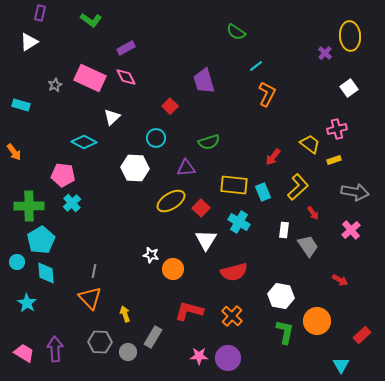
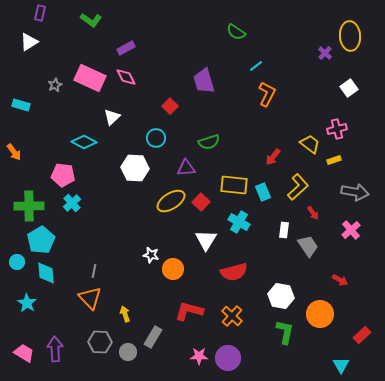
red square at (201, 208): moved 6 px up
orange circle at (317, 321): moved 3 px right, 7 px up
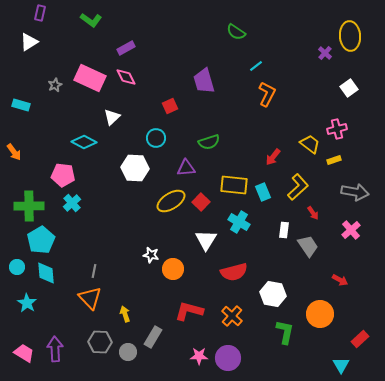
red square at (170, 106): rotated 21 degrees clockwise
cyan circle at (17, 262): moved 5 px down
white hexagon at (281, 296): moved 8 px left, 2 px up
red rectangle at (362, 335): moved 2 px left, 4 px down
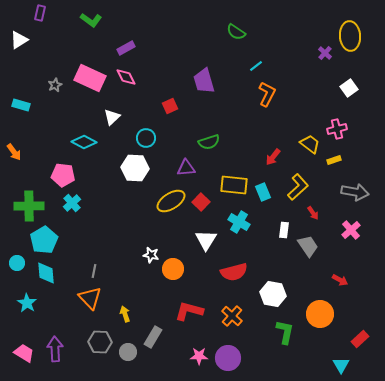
white triangle at (29, 42): moved 10 px left, 2 px up
cyan circle at (156, 138): moved 10 px left
cyan pentagon at (41, 240): moved 3 px right
cyan circle at (17, 267): moved 4 px up
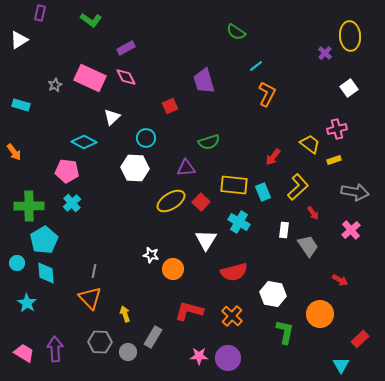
pink pentagon at (63, 175): moved 4 px right, 4 px up
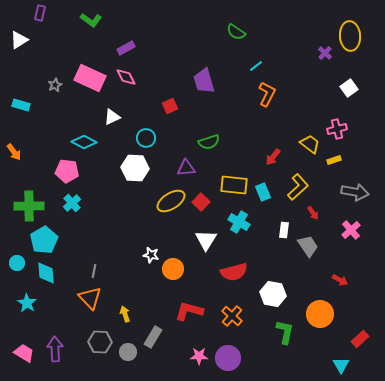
white triangle at (112, 117): rotated 18 degrees clockwise
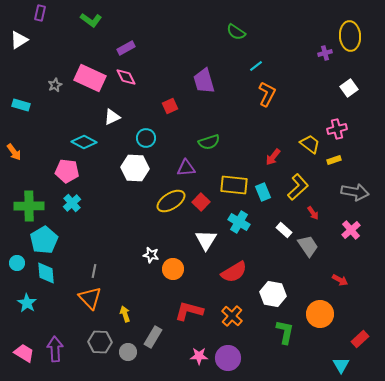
purple cross at (325, 53): rotated 32 degrees clockwise
white rectangle at (284, 230): rotated 56 degrees counterclockwise
red semicircle at (234, 272): rotated 16 degrees counterclockwise
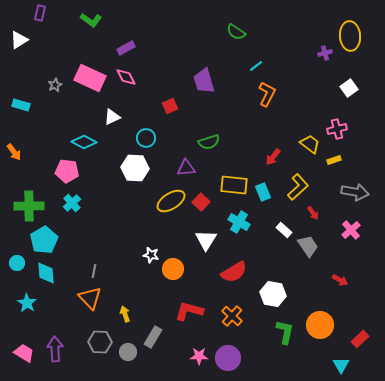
orange circle at (320, 314): moved 11 px down
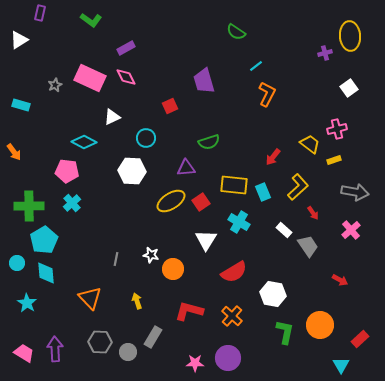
white hexagon at (135, 168): moved 3 px left, 3 px down
red square at (201, 202): rotated 12 degrees clockwise
gray line at (94, 271): moved 22 px right, 12 px up
yellow arrow at (125, 314): moved 12 px right, 13 px up
pink star at (199, 356): moved 4 px left, 7 px down
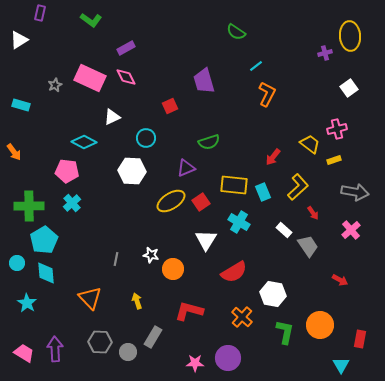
purple triangle at (186, 168): rotated 18 degrees counterclockwise
orange cross at (232, 316): moved 10 px right, 1 px down
red rectangle at (360, 339): rotated 36 degrees counterclockwise
